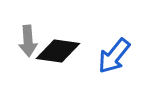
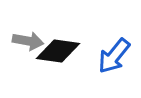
gray arrow: rotated 76 degrees counterclockwise
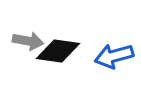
blue arrow: rotated 36 degrees clockwise
